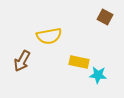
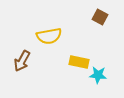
brown square: moved 5 px left
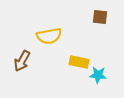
brown square: rotated 21 degrees counterclockwise
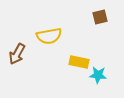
brown square: rotated 21 degrees counterclockwise
brown arrow: moved 5 px left, 7 px up
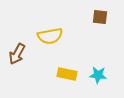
brown square: rotated 21 degrees clockwise
yellow semicircle: moved 1 px right
yellow rectangle: moved 12 px left, 12 px down
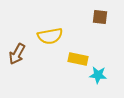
yellow rectangle: moved 11 px right, 15 px up
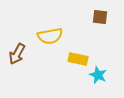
cyan star: rotated 18 degrees clockwise
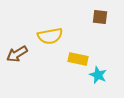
brown arrow: rotated 30 degrees clockwise
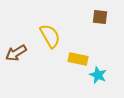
yellow semicircle: rotated 110 degrees counterclockwise
brown arrow: moved 1 px left, 1 px up
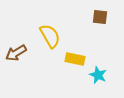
yellow rectangle: moved 3 px left
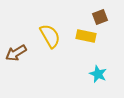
brown square: rotated 28 degrees counterclockwise
yellow rectangle: moved 11 px right, 23 px up
cyan star: moved 1 px up
